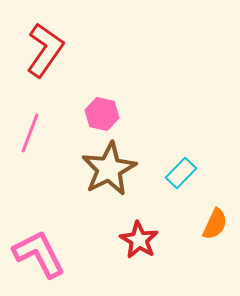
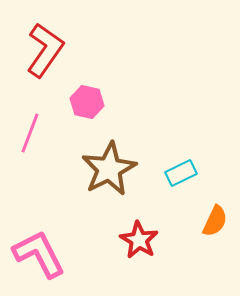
pink hexagon: moved 15 px left, 12 px up
cyan rectangle: rotated 20 degrees clockwise
orange semicircle: moved 3 px up
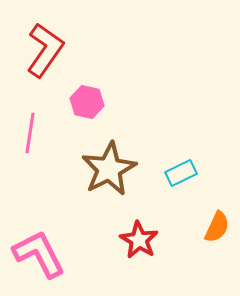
pink line: rotated 12 degrees counterclockwise
orange semicircle: moved 2 px right, 6 px down
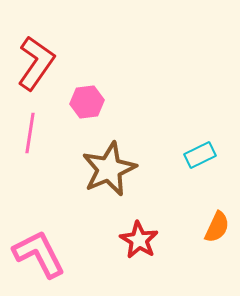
red L-shape: moved 9 px left, 13 px down
pink hexagon: rotated 20 degrees counterclockwise
brown star: rotated 4 degrees clockwise
cyan rectangle: moved 19 px right, 18 px up
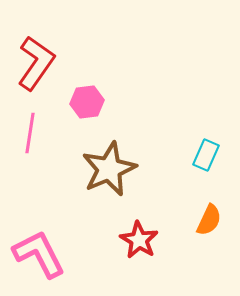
cyan rectangle: moved 6 px right; rotated 40 degrees counterclockwise
orange semicircle: moved 8 px left, 7 px up
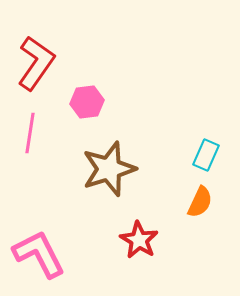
brown star: rotated 6 degrees clockwise
orange semicircle: moved 9 px left, 18 px up
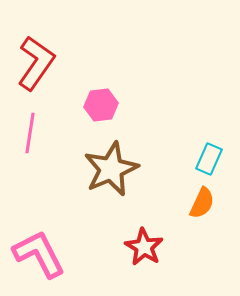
pink hexagon: moved 14 px right, 3 px down
cyan rectangle: moved 3 px right, 4 px down
brown star: moved 2 px right; rotated 6 degrees counterclockwise
orange semicircle: moved 2 px right, 1 px down
red star: moved 5 px right, 7 px down
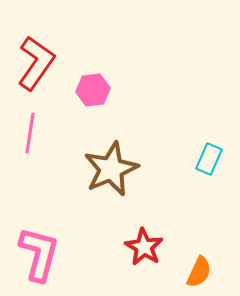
pink hexagon: moved 8 px left, 15 px up
orange semicircle: moved 3 px left, 69 px down
pink L-shape: rotated 42 degrees clockwise
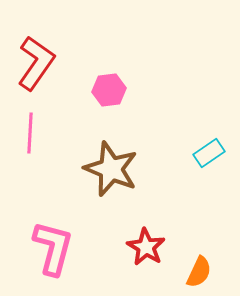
pink hexagon: moved 16 px right
pink line: rotated 6 degrees counterclockwise
cyan rectangle: moved 6 px up; rotated 32 degrees clockwise
brown star: rotated 26 degrees counterclockwise
red star: moved 2 px right
pink L-shape: moved 14 px right, 6 px up
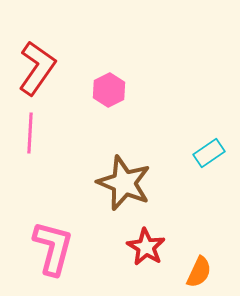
red L-shape: moved 1 px right, 5 px down
pink hexagon: rotated 20 degrees counterclockwise
brown star: moved 13 px right, 14 px down
